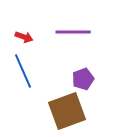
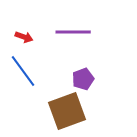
blue line: rotated 12 degrees counterclockwise
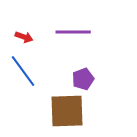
brown square: rotated 18 degrees clockwise
